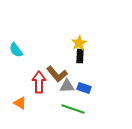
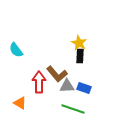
yellow star: rotated 14 degrees counterclockwise
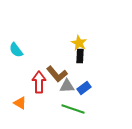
blue rectangle: rotated 56 degrees counterclockwise
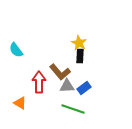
brown L-shape: moved 3 px right, 2 px up
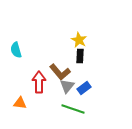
yellow star: moved 3 px up
cyan semicircle: rotated 21 degrees clockwise
gray triangle: rotated 49 degrees counterclockwise
orange triangle: rotated 24 degrees counterclockwise
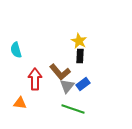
yellow star: moved 1 px down
red arrow: moved 4 px left, 3 px up
blue rectangle: moved 1 px left, 4 px up
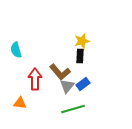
yellow star: moved 3 px right; rotated 28 degrees clockwise
green line: rotated 35 degrees counterclockwise
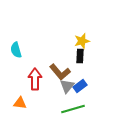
blue rectangle: moved 3 px left, 2 px down
